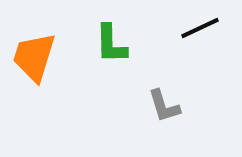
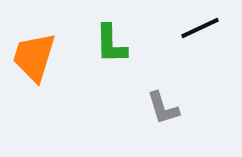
gray L-shape: moved 1 px left, 2 px down
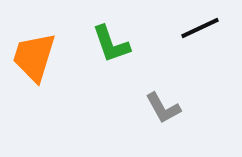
green L-shape: rotated 18 degrees counterclockwise
gray L-shape: rotated 12 degrees counterclockwise
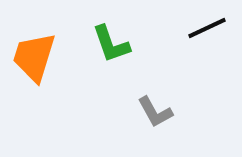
black line: moved 7 px right
gray L-shape: moved 8 px left, 4 px down
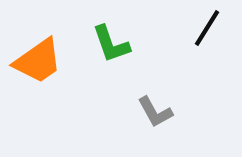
black line: rotated 33 degrees counterclockwise
orange trapezoid: moved 4 px right, 4 px down; rotated 142 degrees counterclockwise
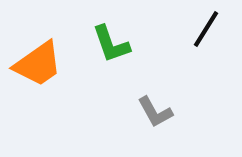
black line: moved 1 px left, 1 px down
orange trapezoid: moved 3 px down
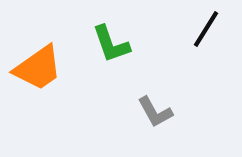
orange trapezoid: moved 4 px down
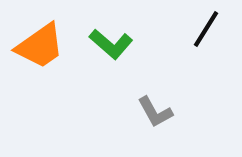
green L-shape: rotated 30 degrees counterclockwise
orange trapezoid: moved 2 px right, 22 px up
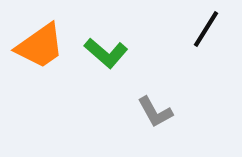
green L-shape: moved 5 px left, 9 px down
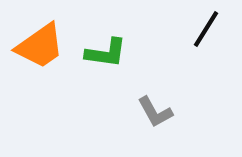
green L-shape: rotated 33 degrees counterclockwise
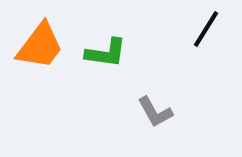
orange trapezoid: rotated 18 degrees counterclockwise
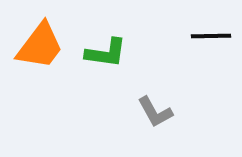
black line: moved 5 px right, 7 px down; rotated 57 degrees clockwise
